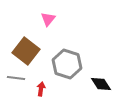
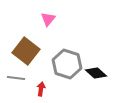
black diamond: moved 5 px left, 11 px up; rotated 15 degrees counterclockwise
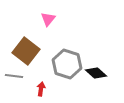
gray line: moved 2 px left, 2 px up
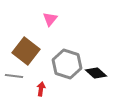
pink triangle: moved 2 px right
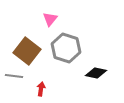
brown square: moved 1 px right
gray hexagon: moved 1 px left, 16 px up
black diamond: rotated 30 degrees counterclockwise
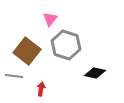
gray hexagon: moved 3 px up
black diamond: moved 1 px left
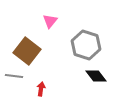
pink triangle: moved 2 px down
gray hexagon: moved 20 px right
black diamond: moved 1 px right, 3 px down; rotated 40 degrees clockwise
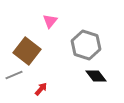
gray line: moved 1 px up; rotated 30 degrees counterclockwise
red arrow: rotated 32 degrees clockwise
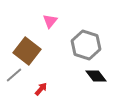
gray line: rotated 18 degrees counterclockwise
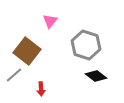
black diamond: rotated 15 degrees counterclockwise
red arrow: rotated 136 degrees clockwise
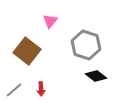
gray line: moved 15 px down
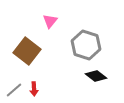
red arrow: moved 7 px left
